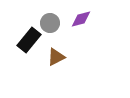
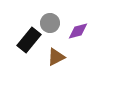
purple diamond: moved 3 px left, 12 px down
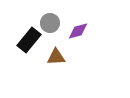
brown triangle: rotated 24 degrees clockwise
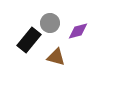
brown triangle: rotated 18 degrees clockwise
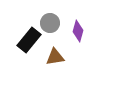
purple diamond: rotated 60 degrees counterclockwise
brown triangle: moved 1 px left; rotated 24 degrees counterclockwise
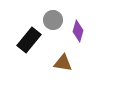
gray circle: moved 3 px right, 3 px up
brown triangle: moved 8 px right, 6 px down; rotated 18 degrees clockwise
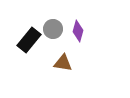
gray circle: moved 9 px down
